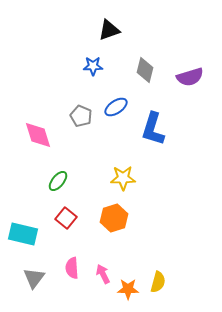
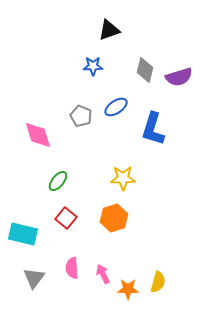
purple semicircle: moved 11 px left
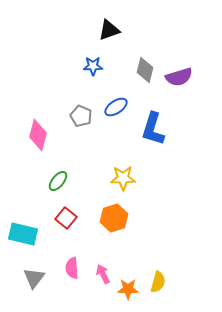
pink diamond: rotated 32 degrees clockwise
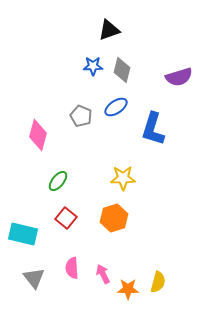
gray diamond: moved 23 px left
gray triangle: rotated 15 degrees counterclockwise
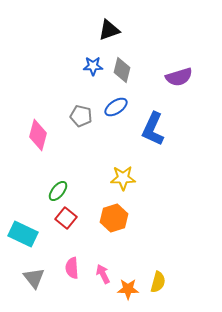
gray pentagon: rotated 10 degrees counterclockwise
blue L-shape: rotated 8 degrees clockwise
green ellipse: moved 10 px down
cyan rectangle: rotated 12 degrees clockwise
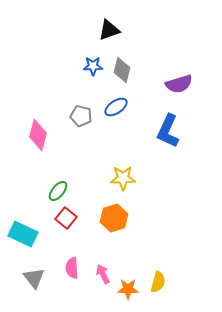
purple semicircle: moved 7 px down
blue L-shape: moved 15 px right, 2 px down
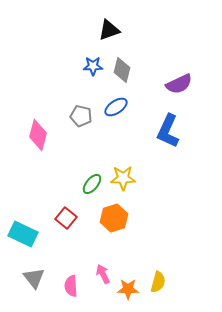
purple semicircle: rotated 8 degrees counterclockwise
green ellipse: moved 34 px right, 7 px up
pink semicircle: moved 1 px left, 18 px down
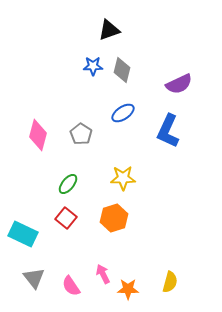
blue ellipse: moved 7 px right, 6 px down
gray pentagon: moved 18 px down; rotated 20 degrees clockwise
green ellipse: moved 24 px left
yellow semicircle: moved 12 px right
pink semicircle: rotated 30 degrees counterclockwise
